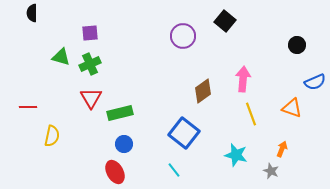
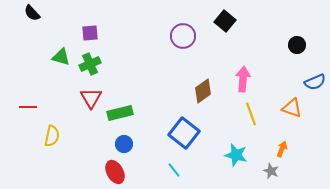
black semicircle: rotated 42 degrees counterclockwise
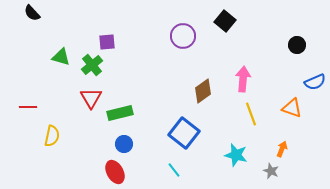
purple square: moved 17 px right, 9 px down
green cross: moved 2 px right, 1 px down; rotated 15 degrees counterclockwise
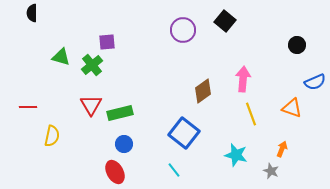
black semicircle: rotated 42 degrees clockwise
purple circle: moved 6 px up
red triangle: moved 7 px down
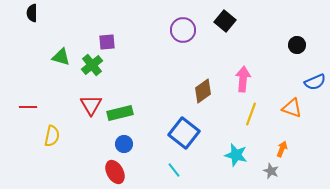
yellow line: rotated 40 degrees clockwise
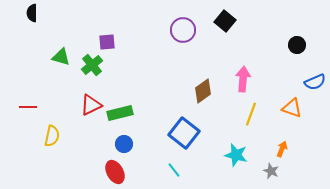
red triangle: rotated 35 degrees clockwise
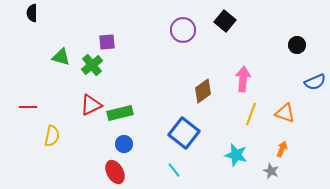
orange triangle: moved 7 px left, 5 px down
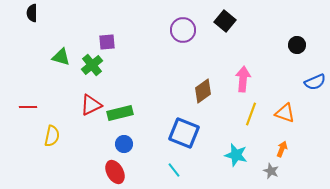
blue square: rotated 16 degrees counterclockwise
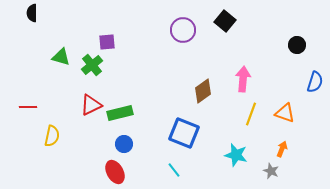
blue semicircle: rotated 50 degrees counterclockwise
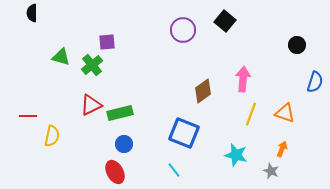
red line: moved 9 px down
